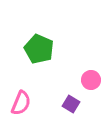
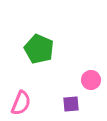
purple square: rotated 36 degrees counterclockwise
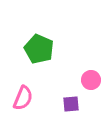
pink semicircle: moved 2 px right, 5 px up
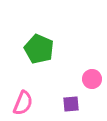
pink circle: moved 1 px right, 1 px up
pink semicircle: moved 5 px down
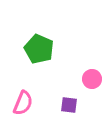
purple square: moved 2 px left, 1 px down; rotated 12 degrees clockwise
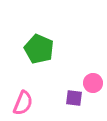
pink circle: moved 1 px right, 4 px down
purple square: moved 5 px right, 7 px up
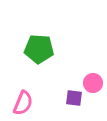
green pentagon: rotated 20 degrees counterclockwise
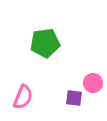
green pentagon: moved 6 px right, 6 px up; rotated 12 degrees counterclockwise
pink semicircle: moved 6 px up
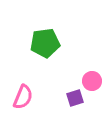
pink circle: moved 1 px left, 2 px up
purple square: moved 1 px right; rotated 24 degrees counterclockwise
